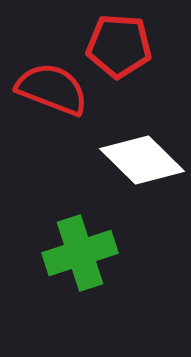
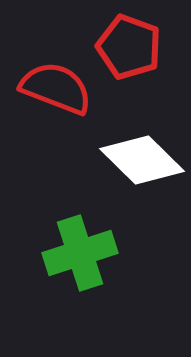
red pentagon: moved 10 px right, 1 px down; rotated 16 degrees clockwise
red semicircle: moved 4 px right, 1 px up
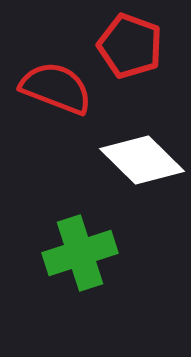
red pentagon: moved 1 px right, 1 px up
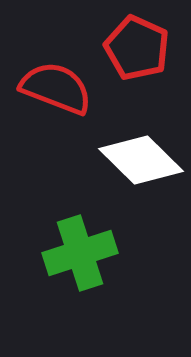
red pentagon: moved 7 px right, 2 px down; rotated 4 degrees clockwise
white diamond: moved 1 px left
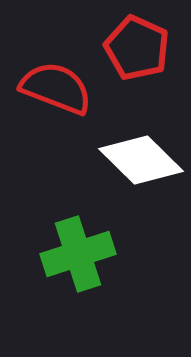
green cross: moved 2 px left, 1 px down
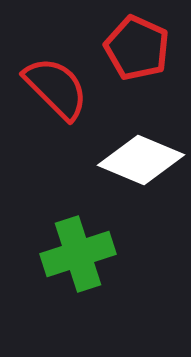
red semicircle: rotated 24 degrees clockwise
white diamond: rotated 22 degrees counterclockwise
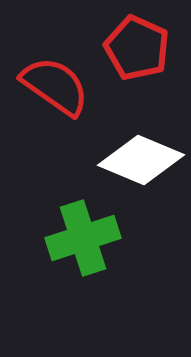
red semicircle: moved 1 px left, 2 px up; rotated 10 degrees counterclockwise
green cross: moved 5 px right, 16 px up
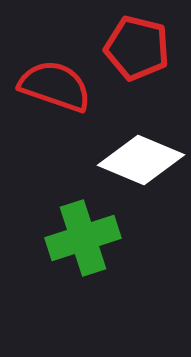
red pentagon: rotated 10 degrees counterclockwise
red semicircle: rotated 16 degrees counterclockwise
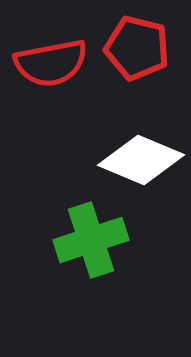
red semicircle: moved 4 px left, 23 px up; rotated 150 degrees clockwise
green cross: moved 8 px right, 2 px down
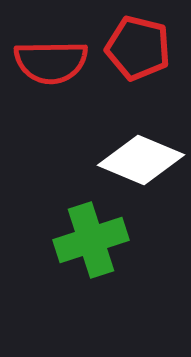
red pentagon: moved 1 px right
red semicircle: moved 1 px up; rotated 10 degrees clockwise
